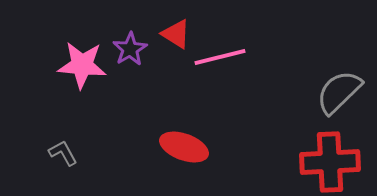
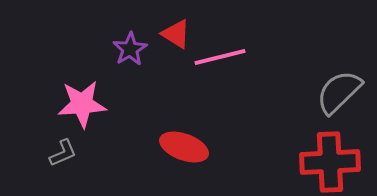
pink star: moved 39 px down; rotated 9 degrees counterclockwise
gray L-shape: rotated 96 degrees clockwise
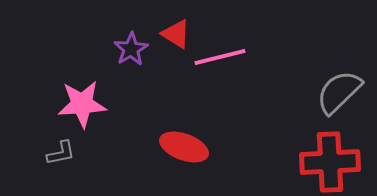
purple star: moved 1 px right
gray L-shape: moved 2 px left; rotated 12 degrees clockwise
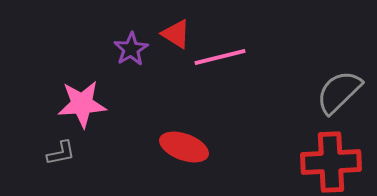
red cross: moved 1 px right
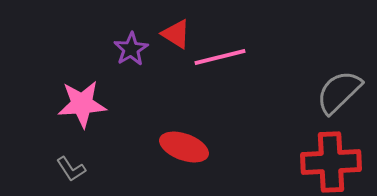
gray L-shape: moved 10 px right, 16 px down; rotated 68 degrees clockwise
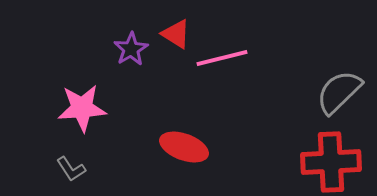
pink line: moved 2 px right, 1 px down
pink star: moved 4 px down
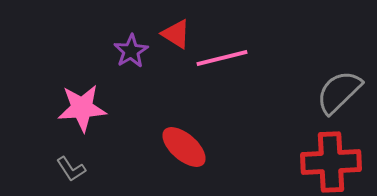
purple star: moved 2 px down
red ellipse: rotated 21 degrees clockwise
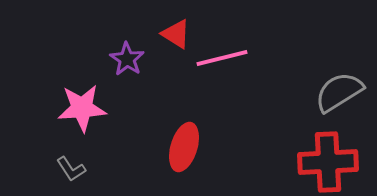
purple star: moved 4 px left, 8 px down; rotated 8 degrees counterclockwise
gray semicircle: rotated 12 degrees clockwise
red ellipse: rotated 66 degrees clockwise
red cross: moved 3 px left
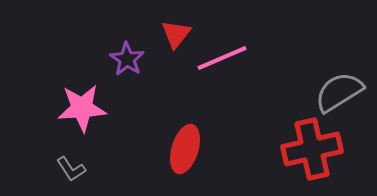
red triangle: rotated 36 degrees clockwise
pink line: rotated 9 degrees counterclockwise
red ellipse: moved 1 px right, 2 px down
red cross: moved 16 px left, 13 px up; rotated 10 degrees counterclockwise
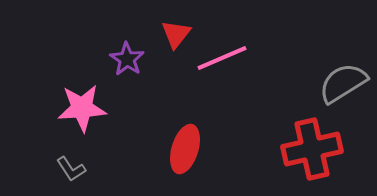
gray semicircle: moved 4 px right, 9 px up
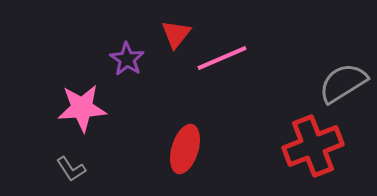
red cross: moved 1 px right, 3 px up; rotated 8 degrees counterclockwise
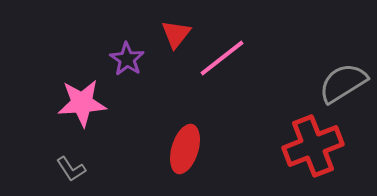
pink line: rotated 15 degrees counterclockwise
pink star: moved 5 px up
